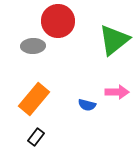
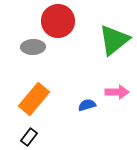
gray ellipse: moved 1 px down
blue semicircle: rotated 150 degrees clockwise
black rectangle: moved 7 px left
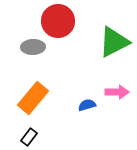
green triangle: moved 2 px down; rotated 12 degrees clockwise
orange rectangle: moved 1 px left, 1 px up
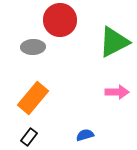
red circle: moved 2 px right, 1 px up
blue semicircle: moved 2 px left, 30 px down
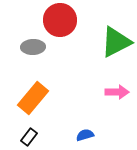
green triangle: moved 2 px right
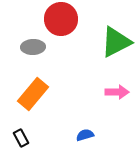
red circle: moved 1 px right, 1 px up
orange rectangle: moved 4 px up
black rectangle: moved 8 px left, 1 px down; rotated 66 degrees counterclockwise
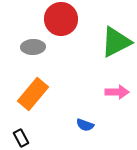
blue semicircle: moved 10 px up; rotated 144 degrees counterclockwise
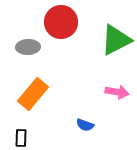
red circle: moved 3 px down
green triangle: moved 2 px up
gray ellipse: moved 5 px left
pink arrow: rotated 10 degrees clockwise
black rectangle: rotated 30 degrees clockwise
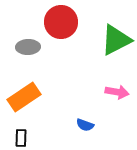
orange rectangle: moved 9 px left, 3 px down; rotated 16 degrees clockwise
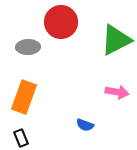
orange rectangle: rotated 36 degrees counterclockwise
black rectangle: rotated 24 degrees counterclockwise
